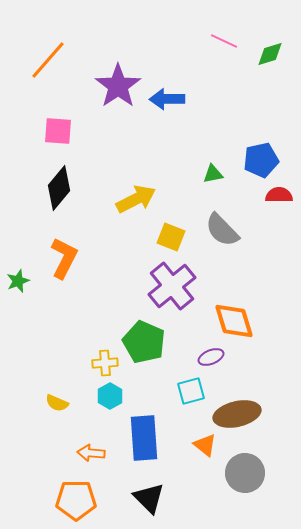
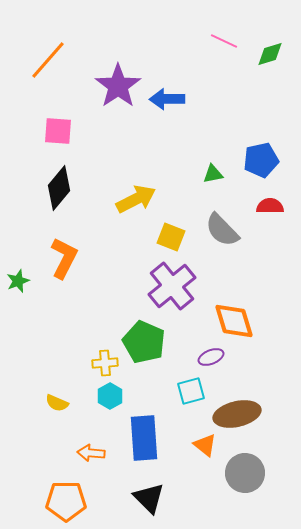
red semicircle: moved 9 px left, 11 px down
orange pentagon: moved 10 px left, 1 px down
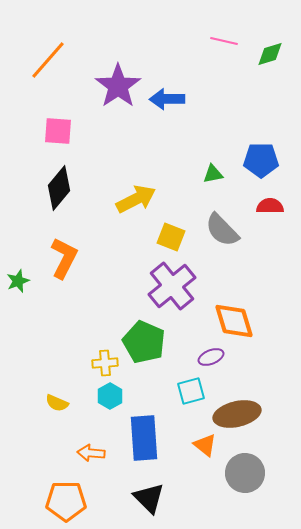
pink line: rotated 12 degrees counterclockwise
blue pentagon: rotated 12 degrees clockwise
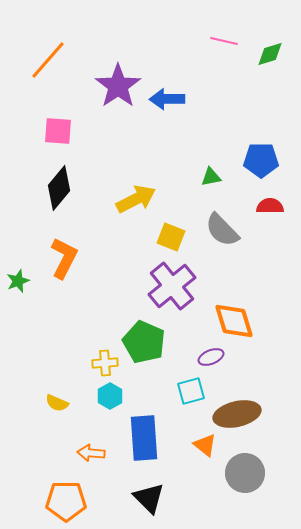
green triangle: moved 2 px left, 3 px down
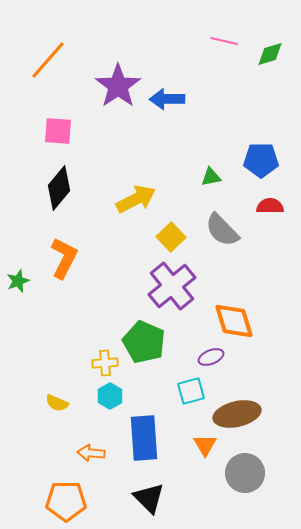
yellow square: rotated 24 degrees clockwise
orange triangle: rotated 20 degrees clockwise
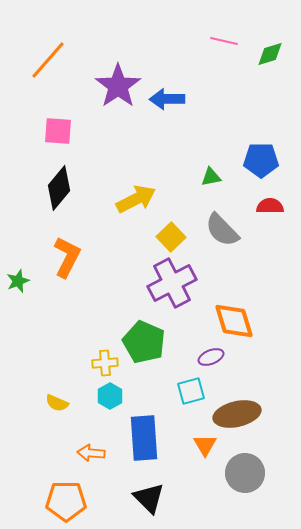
orange L-shape: moved 3 px right, 1 px up
purple cross: moved 3 px up; rotated 12 degrees clockwise
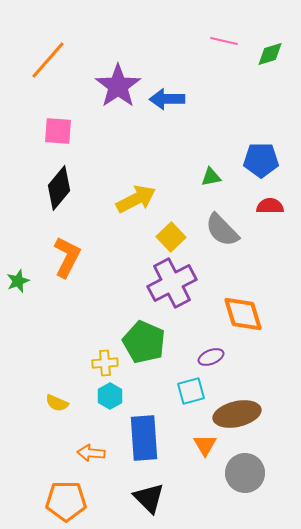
orange diamond: moved 9 px right, 7 px up
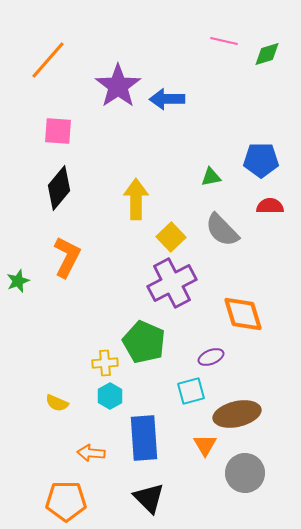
green diamond: moved 3 px left
yellow arrow: rotated 63 degrees counterclockwise
